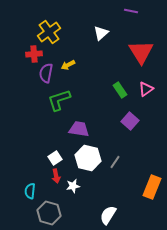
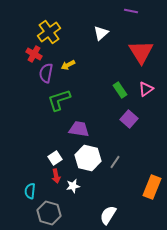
red cross: rotated 35 degrees clockwise
purple square: moved 1 px left, 2 px up
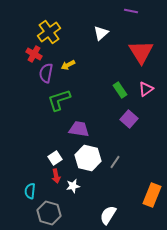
orange rectangle: moved 8 px down
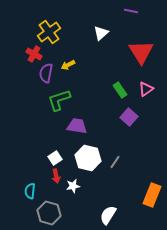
purple square: moved 2 px up
purple trapezoid: moved 2 px left, 3 px up
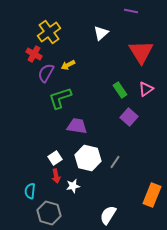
purple semicircle: rotated 18 degrees clockwise
green L-shape: moved 1 px right, 2 px up
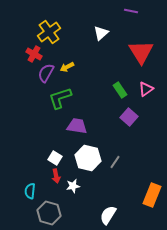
yellow arrow: moved 1 px left, 2 px down
white square: rotated 24 degrees counterclockwise
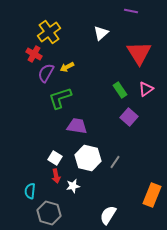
red triangle: moved 2 px left, 1 px down
